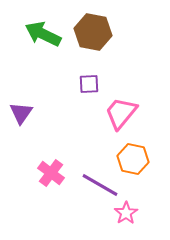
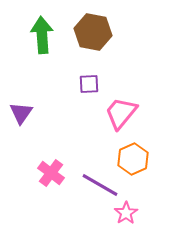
green arrow: moved 1 px left, 1 px down; rotated 60 degrees clockwise
orange hexagon: rotated 24 degrees clockwise
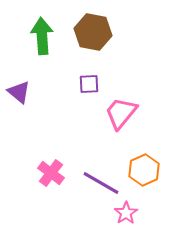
green arrow: moved 1 px down
purple triangle: moved 2 px left, 21 px up; rotated 25 degrees counterclockwise
orange hexagon: moved 11 px right, 11 px down
purple line: moved 1 px right, 2 px up
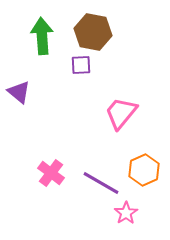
purple square: moved 8 px left, 19 px up
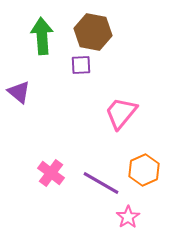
pink star: moved 2 px right, 4 px down
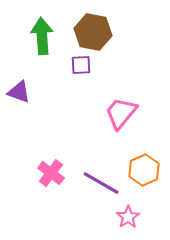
purple triangle: rotated 20 degrees counterclockwise
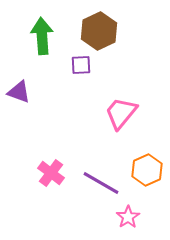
brown hexagon: moved 6 px right, 1 px up; rotated 24 degrees clockwise
orange hexagon: moved 3 px right
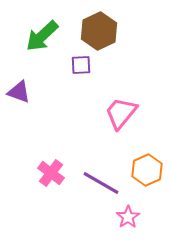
green arrow: rotated 129 degrees counterclockwise
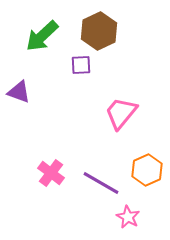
pink star: rotated 10 degrees counterclockwise
